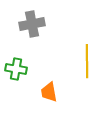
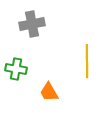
orange trapezoid: rotated 20 degrees counterclockwise
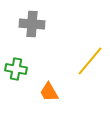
gray cross: rotated 15 degrees clockwise
yellow line: moved 3 px right; rotated 40 degrees clockwise
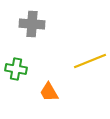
yellow line: rotated 28 degrees clockwise
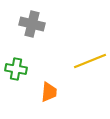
gray cross: rotated 10 degrees clockwise
orange trapezoid: rotated 145 degrees counterclockwise
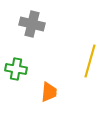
yellow line: rotated 52 degrees counterclockwise
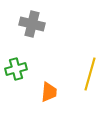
yellow line: moved 13 px down
green cross: rotated 25 degrees counterclockwise
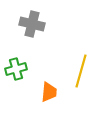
yellow line: moved 9 px left, 3 px up
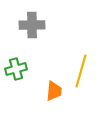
gray cross: moved 1 px down; rotated 15 degrees counterclockwise
orange trapezoid: moved 5 px right, 1 px up
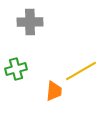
gray cross: moved 2 px left, 3 px up
yellow line: rotated 44 degrees clockwise
